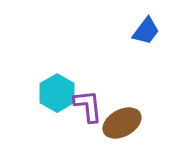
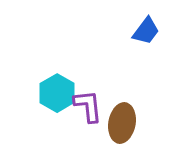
brown ellipse: rotated 51 degrees counterclockwise
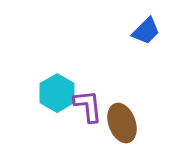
blue trapezoid: rotated 8 degrees clockwise
brown ellipse: rotated 30 degrees counterclockwise
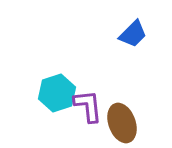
blue trapezoid: moved 13 px left, 3 px down
cyan hexagon: rotated 12 degrees clockwise
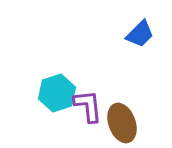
blue trapezoid: moved 7 px right
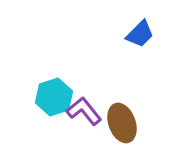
cyan hexagon: moved 3 px left, 4 px down
purple L-shape: moved 4 px left, 5 px down; rotated 33 degrees counterclockwise
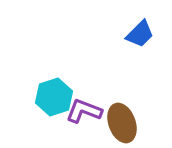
purple L-shape: rotated 30 degrees counterclockwise
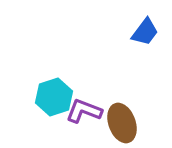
blue trapezoid: moved 5 px right, 2 px up; rotated 8 degrees counterclockwise
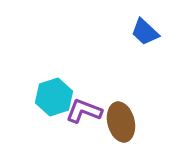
blue trapezoid: rotated 96 degrees clockwise
brown ellipse: moved 1 px left, 1 px up; rotated 6 degrees clockwise
